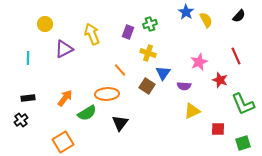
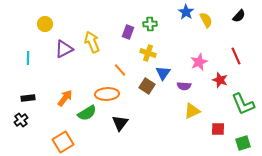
green cross: rotated 16 degrees clockwise
yellow arrow: moved 8 px down
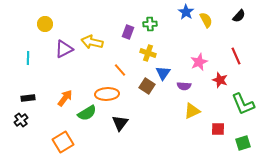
yellow arrow: rotated 55 degrees counterclockwise
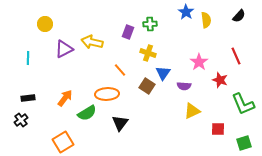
yellow semicircle: rotated 21 degrees clockwise
pink star: rotated 12 degrees counterclockwise
green square: moved 1 px right
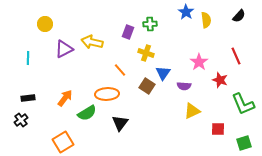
yellow cross: moved 2 px left
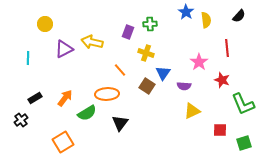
red line: moved 9 px left, 8 px up; rotated 18 degrees clockwise
red star: moved 2 px right
black rectangle: moved 7 px right; rotated 24 degrees counterclockwise
red square: moved 2 px right, 1 px down
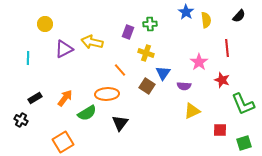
black cross: rotated 24 degrees counterclockwise
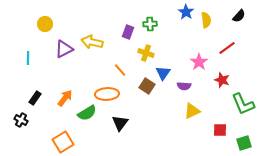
red line: rotated 60 degrees clockwise
black rectangle: rotated 24 degrees counterclockwise
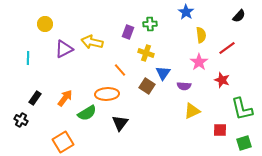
yellow semicircle: moved 5 px left, 15 px down
green L-shape: moved 1 px left, 5 px down; rotated 10 degrees clockwise
